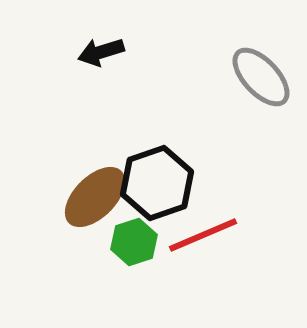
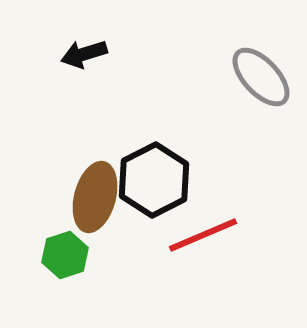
black arrow: moved 17 px left, 2 px down
black hexagon: moved 3 px left, 3 px up; rotated 8 degrees counterclockwise
brown ellipse: rotated 30 degrees counterclockwise
green hexagon: moved 69 px left, 13 px down
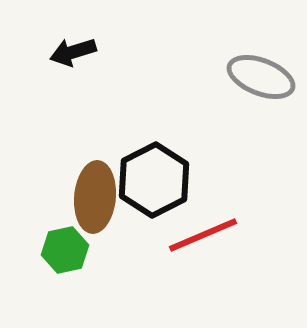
black arrow: moved 11 px left, 2 px up
gray ellipse: rotated 26 degrees counterclockwise
brown ellipse: rotated 10 degrees counterclockwise
green hexagon: moved 5 px up; rotated 6 degrees clockwise
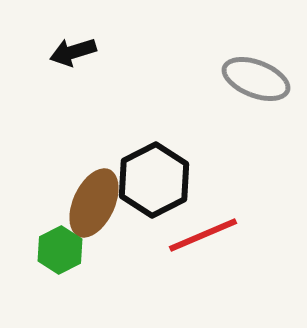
gray ellipse: moved 5 px left, 2 px down
brown ellipse: moved 1 px left, 6 px down; rotated 20 degrees clockwise
green hexagon: moved 5 px left; rotated 15 degrees counterclockwise
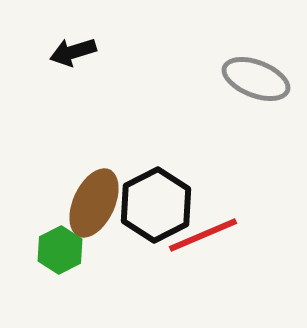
black hexagon: moved 2 px right, 25 px down
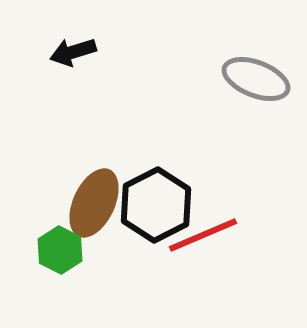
green hexagon: rotated 6 degrees counterclockwise
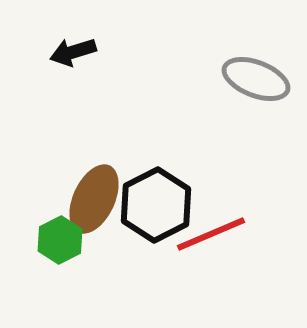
brown ellipse: moved 4 px up
red line: moved 8 px right, 1 px up
green hexagon: moved 10 px up; rotated 6 degrees clockwise
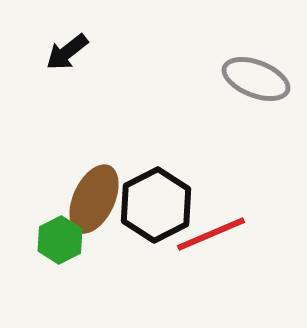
black arrow: moved 6 px left; rotated 21 degrees counterclockwise
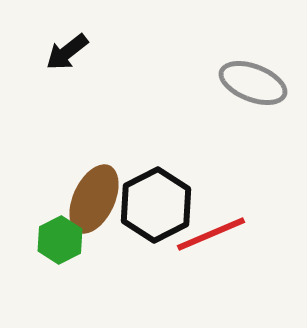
gray ellipse: moved 3 px left, 4 px down
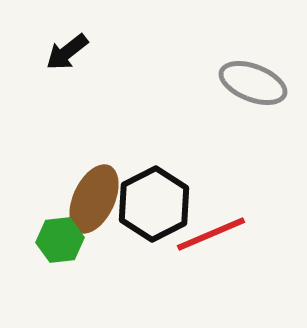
black hexagon: moved 2 px left, 1 px up
green hexagon: rotated 21 degrees clockwise
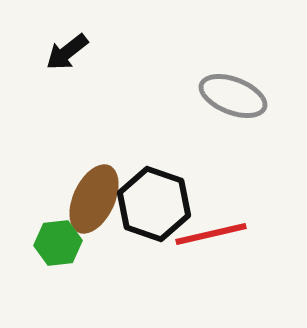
gray ellipse: moved 20 px left, 13 px down
black hexagon: rotated 14 degrees counterclockwise
red line: rotated 10 degrees clockwise
green hexagon: moved 2 px left, 3 px down
